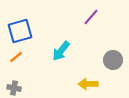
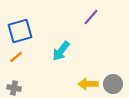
gray circle: moved 24 px down
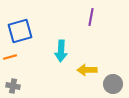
purple line: rotated 30 degrees counterclockwise
cyan arrow: rotated 35 degrees counterclockwise
orange line: moved 6 px left; rotated 24 degrees clockwise
yellow arrow: moved 1 px left, 14 px up
gray cross: moved 1 px left, 2 px up
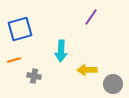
purple line: rotated 24 degrees clockwise
blue square: moved 2 px up
orange line: moved 4 px right, 3 px down
gray cross: moved 21 px right, 10 px up
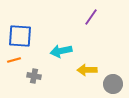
blue square: moved 7 px down; rotated 20 degrees clockwise
cyan arrow: rotated 75 degrees clockwise
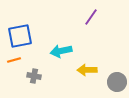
blue square: rotated 15 degrees counterclockwise
gray circle: moved 4 px right, 2 px up
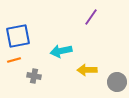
blue square: moved 2 px left
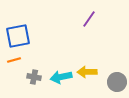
purple line: moved 2 px left, 2 px down
cyan arrow: moved 26 px down
yellow arrow: moved 2 px down
gray cross: moved 1 px down
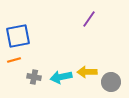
gray circle: moved 6 px left
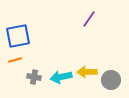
orange line: moved 1 px right
gray circle: moved 2 px up
